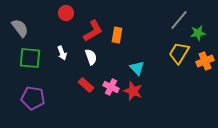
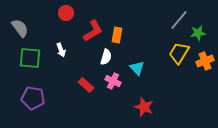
white arrow: moved 1 px left, 3 px up
white semicircle: moved 15 px right; rotated 35 degrees clockwise
pink cross: moved 2 px right, 6 px up
red star: moved 11 px right, 16 px down
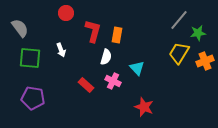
red L-shape: rotated 45 degrees counterclockwise
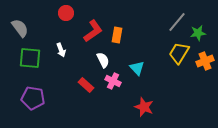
gray line: moved 2 px left, 2 px down
red L-shape: rotated 40 degrees clockwise
white semicircle: moved 3 px left, 3 px down; rotated 42 degrees counterclockwise
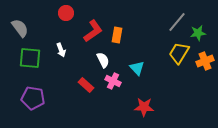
red star: rotated 18 degrees counterclockwise
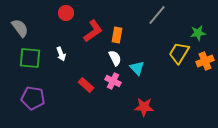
gray line: moved 20 px left, 7 px up
white arrow: moved 4 px down
white semicircle: moved 12 px right, 2 px up
